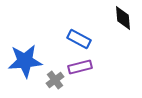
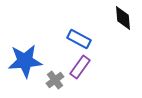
purple rectangle: rotated 40 degrees counterclockwise
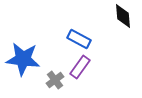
black diamond: moved 2 px up
blue star: moved 2 px left, 2 px up; rotated 12 degrees clockwise
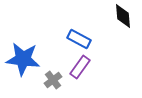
gray cross: moved 2 px left
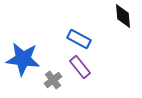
purple rectangle: rotated 75 degrees counterclockwise
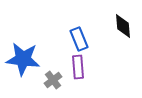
black diamond: moved 10 px down
blue rectangle: rotated 40 degrees clockwise
purple rectangle: moved 2 px left; rotated 35 degrees clockwise
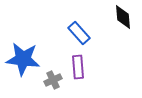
black diamond: moved 9 px up
blue rectangle: moved 6 px up; rotated 20 degrees counterclockwise
gray cross: rotated 12 degrees clockwise
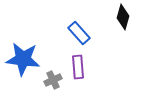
black diamond: rotated 20 degrees clockwise
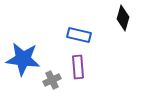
black diamond: moved 1 px down
blue rectangle: moved 2 px down; rotated 35 degrees counterclockwise
gray cross: moved 1 px left
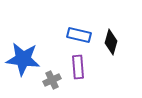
black diamond: moved 12 px left, 24 px down
